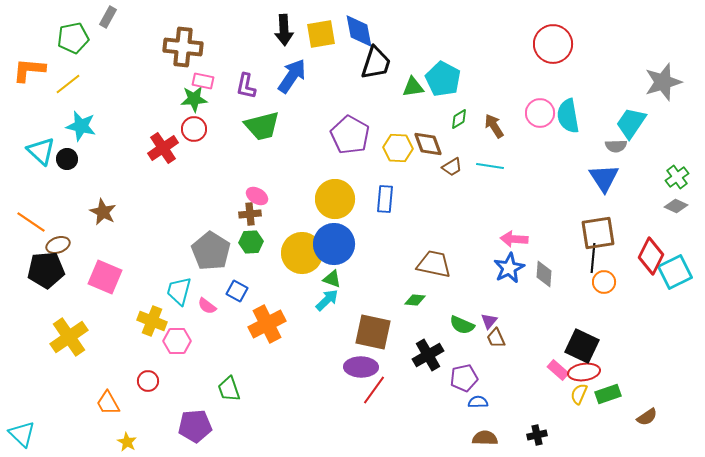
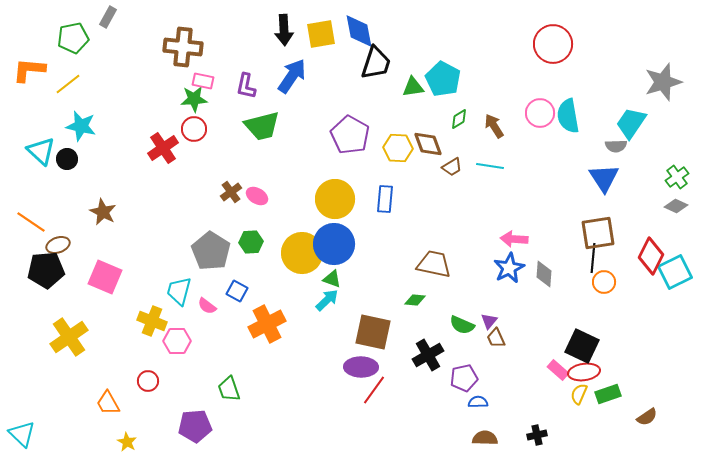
brown cross at (250, 214): moved 19 px left, 22 px up; rotated 30 degrees counterclockwise
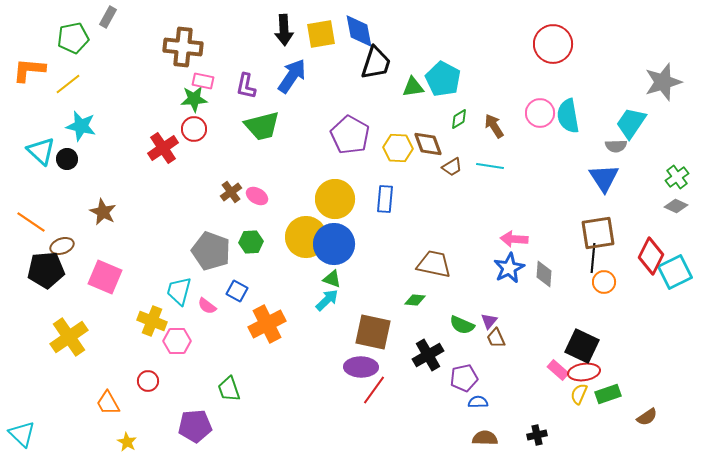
brown ellipse at (58, 245): moved 4 px right, 1 px down
gray pentagon at (211, 251): rotated 12 degrees counterclockwise
yellow circle at (302, 253): moved 4 px right, 16 px up
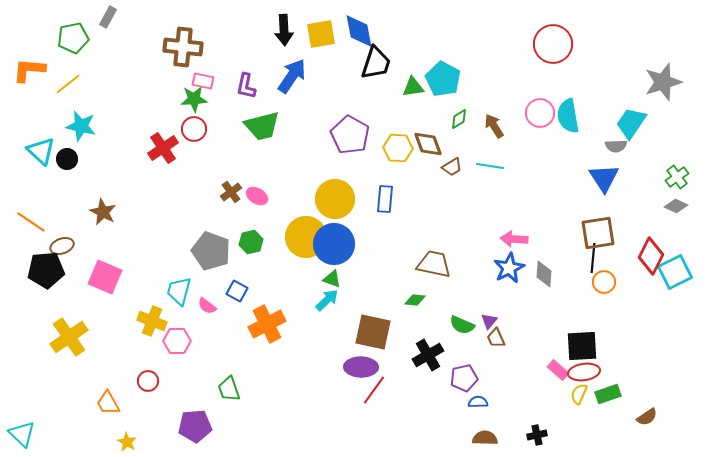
green hexagon at (251, 242): rotated 10 degrees counterclockwise
black square at (582, 346): rotated 28 degrees counterclockwise
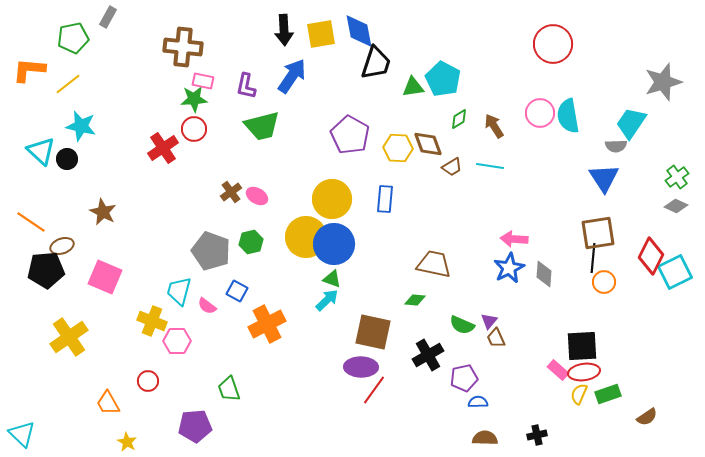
yellow circle at (335, 199): moved 3 px left
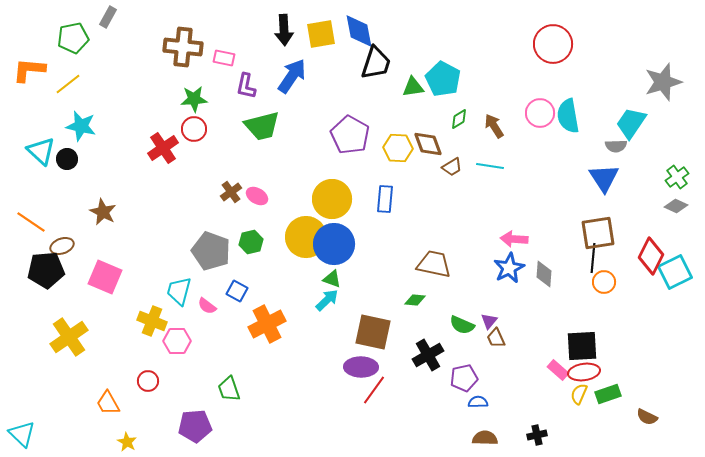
pink rectangle at (203, 81): moved 21 px right, 23 px up
brown semicircle at (647, 417): rotated 60 degrees clockwise
